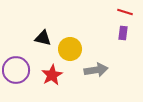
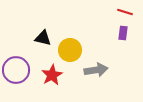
yellow circle: moved 1 px down
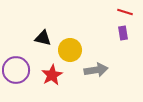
purple rectangle: rotated 16 degrees counterclockwise
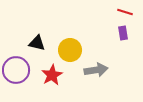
black triangle: moved 6 px left, 5 px down
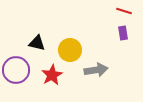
red line: moved 1 px left, 1 px up
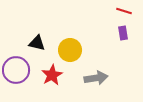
gray arrow: moved 8 px down
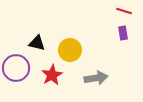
purple circle: moved 2 px up
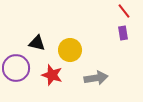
red line: rotated 35 degrees clockwise
red star: rotated 25 degrees counterclockwise
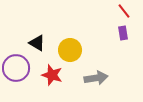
black triangle: rotated 18 degrees clockwise
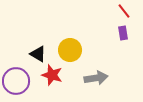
black triangle: moved 1 px right, 11 px down
purple circle: moved 13 px down
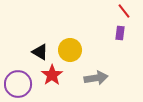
purple rectangle: moved 3 px left; rotated 16 degrees clockwise
black triangle: moved 2 px right, 2 px up
red star: rotated 20 degrees clockwise
purple circle: moved 2 px right, 3 px down
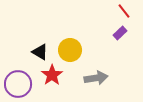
purple rectangle: rotated 40 degrees clockwise
